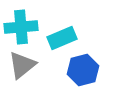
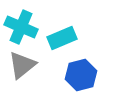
cyan cross: rotated 28 degrees clockwise
blue hexagon: moved 2 px left, 5 px down
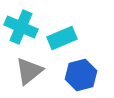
gray triangle: moved 7 px right, 6 px down
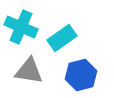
cyan rectangle: rotated 12 degrees counterclockwise
gray triangle: rotated 48 degrees clockwise
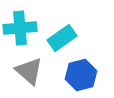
cyan cross: moved 1 px left, 1 px down; rotated 28 degrees counterclockwise
gray triangle: rotated 32 degrees clockwise
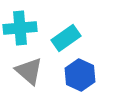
cyan rectangle: moved 4 px right
blue hexagon: moved 1 px left; rotated 20 degrees counterclockwise
